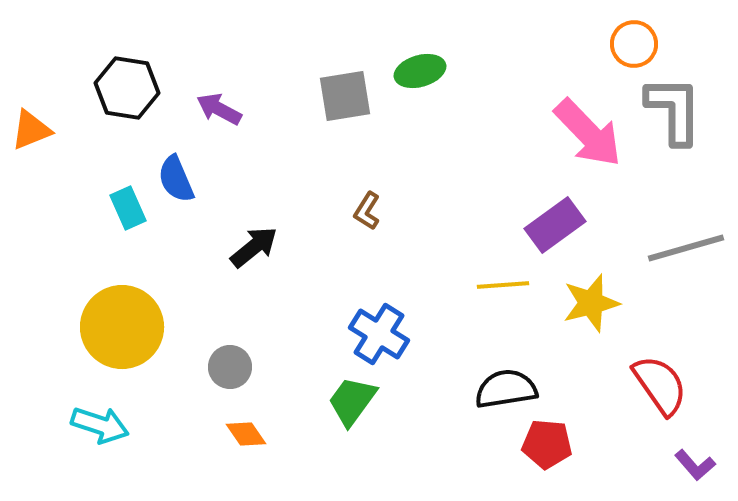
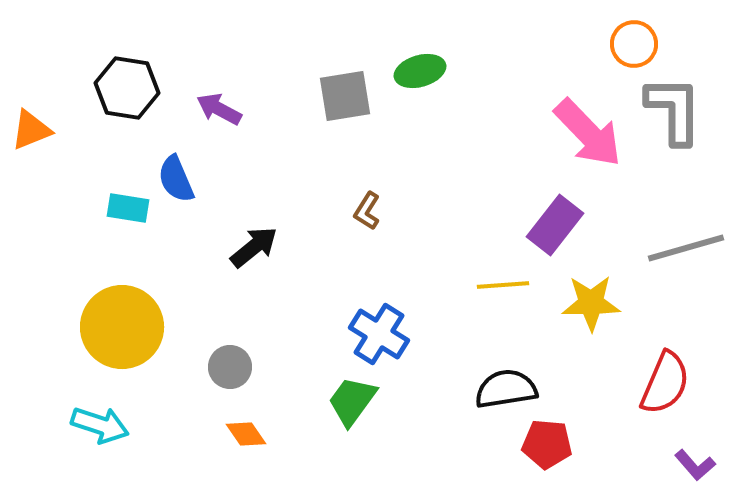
cyan rectangle: rotated 57 degrees counterclockwise
purple rectangle: rotated 16 degrees counterclockwise
yellow star: rotated 14 degrees clockwise
red semicircle: moved 5 px right, 2 px up; rotated 58 degrees clockwise
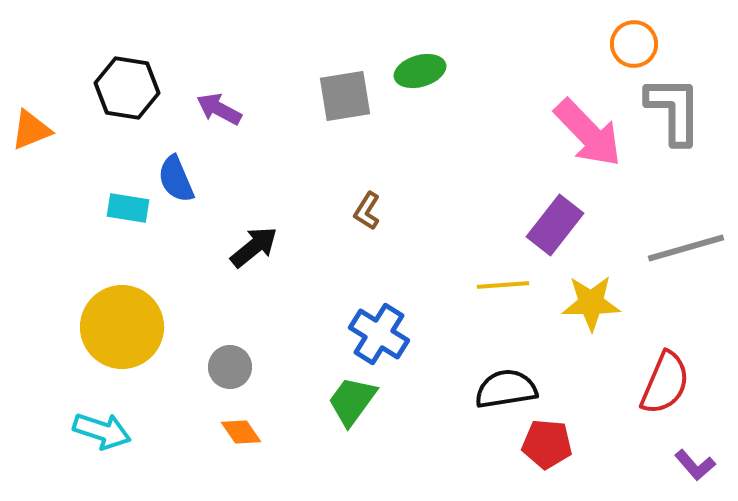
cyan arrow: moved 2 px right, 6 px down
orange diamond: moved 5 px left, 2 px up
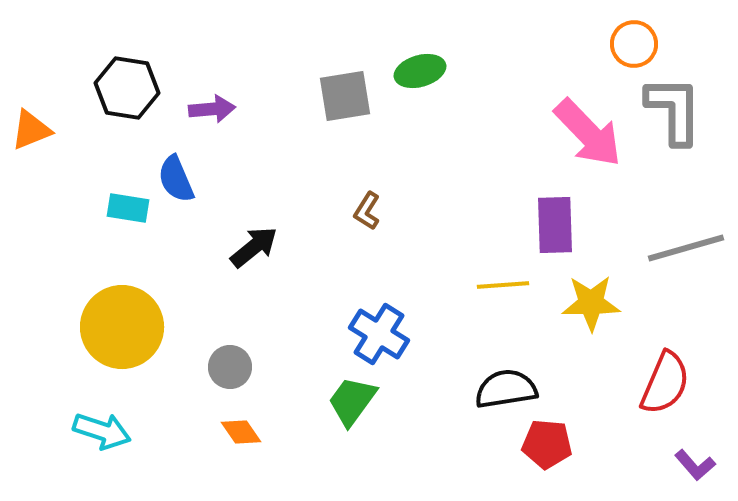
purple arrow: moved 7 px left; rotated 147 degrees clockwise
purple rectangle: rotated 40 degrees counterclockwise
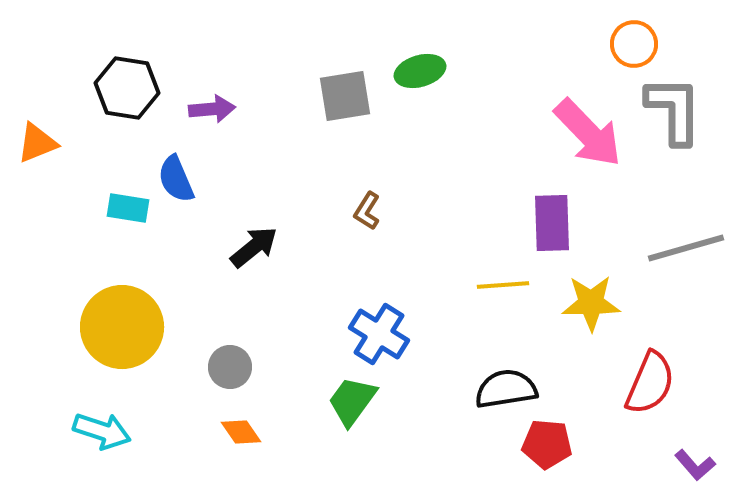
orange triangle: moved 6 px right, 13 px down
purple rectangle: moved 3 px left, 2 px up
red semicircle: moved 15 px left
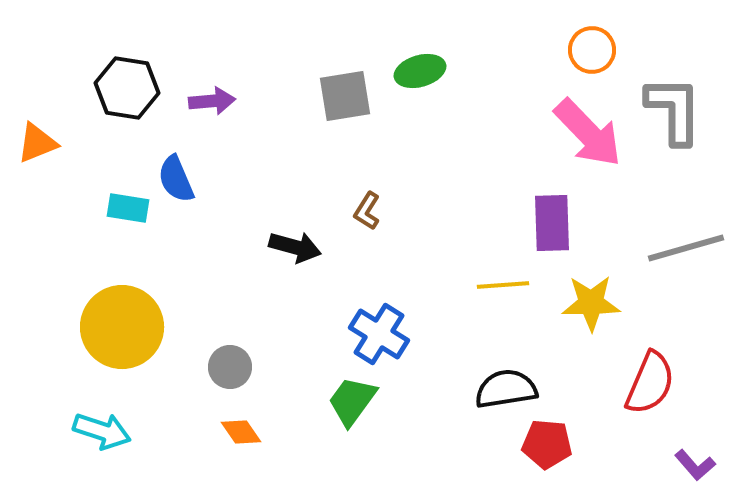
orange circle: moved 42 px left, 6 px down
purple arrow: moved 8 px up
black arrow: moved 41 px right; rotated 54 degrees clockwise
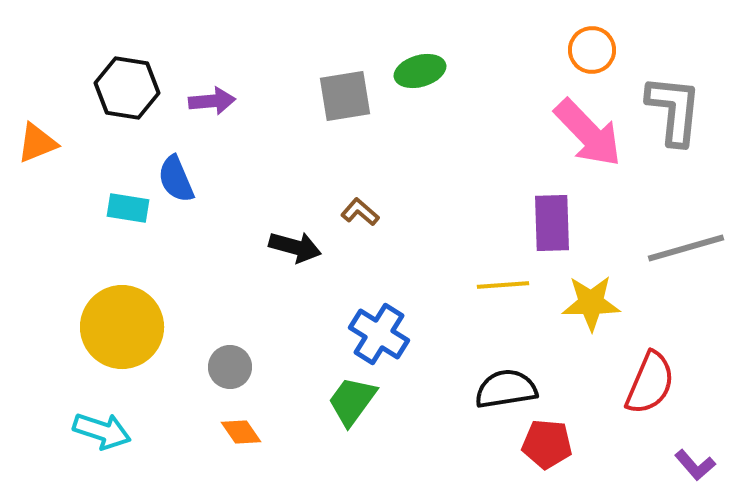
gray L-shape: rotated 6 degrees clockwise
brown L-shape: moved 7 px left, 1 px down; rotated 99 degrees clockwise
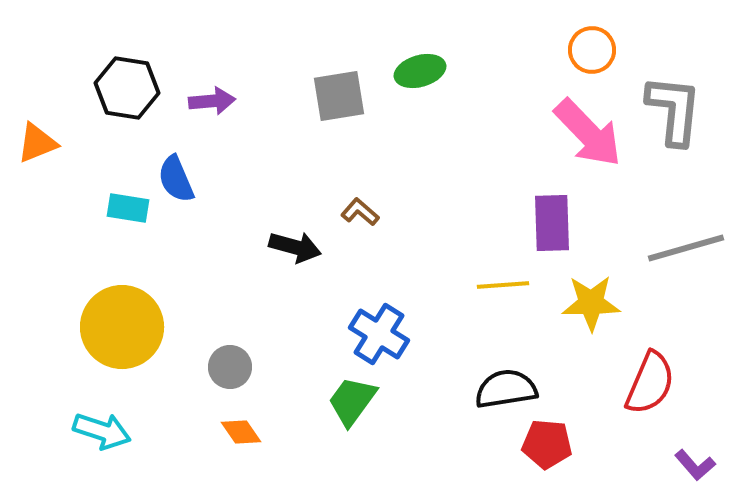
gray square: moved 6 px left
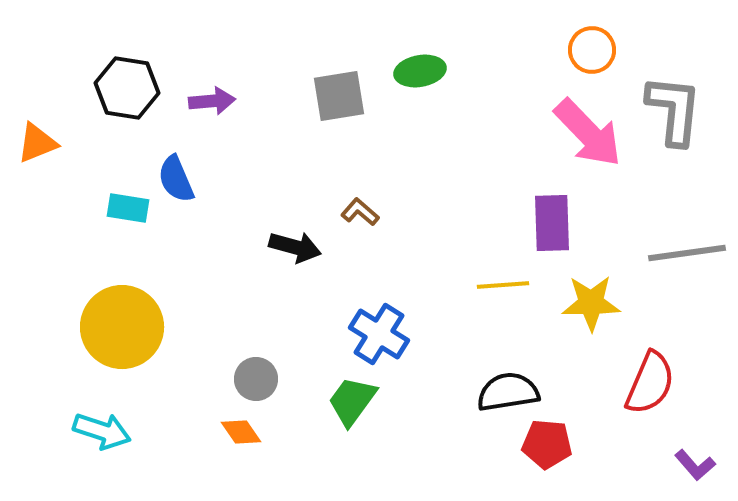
green ellipse: rotated 6 degrees clockwise
gray line: moved 1 px right, 5 px down; rotated 8 degrees clockwise
gray circle: moved 26 px right, 12 px down
black semicircle: moved 2 px right, 3 px down
